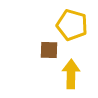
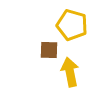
yellow arrow: moved 1 px left, 2 px up; rotated 12 degrees counterclockwise
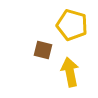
brown square: moved 6 px left; rotated 12 degrees clockwise
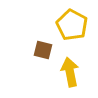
yellow pentagon: rotated 12 degrees clockwise
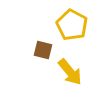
yellow arrow: rotated 152 degrees clockwise
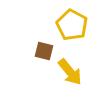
brown square: moved 1 px right, 1 px down
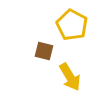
yellow arrow: moved 5 px down; rotated 8 degrees clockwise
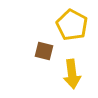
yellow arrow: moved 2 px right, 3 px up; rotated 24 degrees clockwise
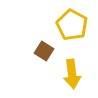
brown square: rotated 18 degrees clockwise
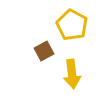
brown square: rotated 30 degrees clockwise
